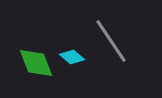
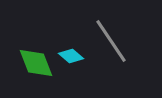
cyan diamond: moved 1 px left, 1 px up
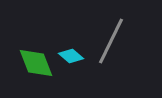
gray line: rotated 60 degrees clockwise
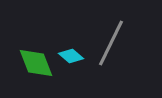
gray line: moved 2 px down
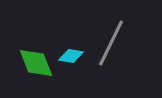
cyan diamond: rotated 30 degrees counterclockwise
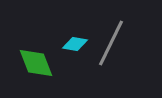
cyan diamond: moved 4 px right, 12 px up
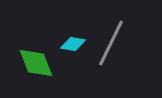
cyan diamond: moved 2 px left
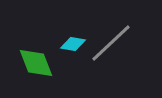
gray line: rotated 21 degrees clockwise
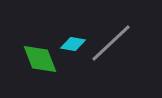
green diamond: moved 4 px right, 4 px up
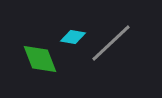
cyan diamond: moved 7 px up
